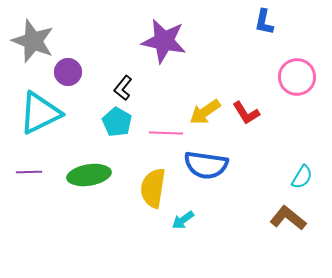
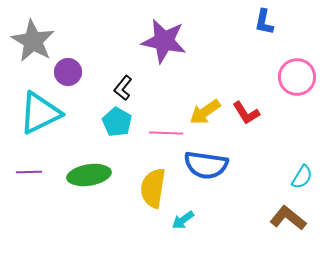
gray star: rotated 9 degrees clockwise
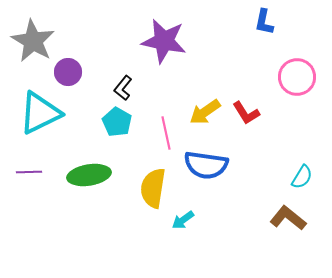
pink line: rotated 76 degrees clockwise
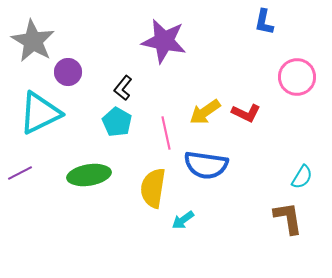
red L-shape: rotated 32 degrees counterclockwise
purple line: moved 9 px left, 1 px down; rotated 25 degrees counterclockwise
brown L-shape: rotated 42 degrees clockwise
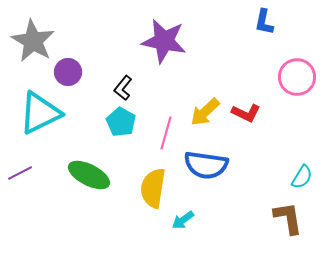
yellow arrow: rotated 8 degrees counterclockwise
cyan pentagon: moved 4 px right
pink line: rotated 28 degrees clockwise
green ellipse: rotated 36 degrees clockwise
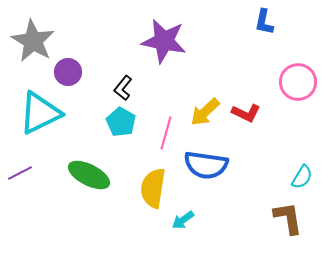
pink circle: moved 1 px right, 5 px down
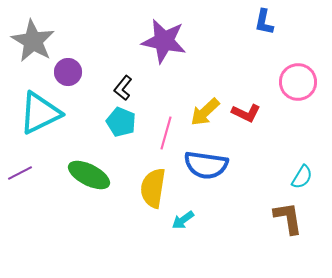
cyan pentagon: rotated 8 degrees counterclockwise
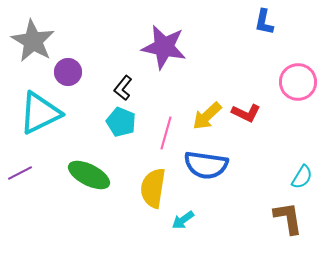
purple star: moved 6 px down
yellow arrow: moved 2 px right, 4 px down
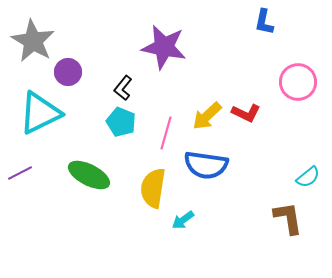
cyan semicircle: moved 6 px right; rotated 20 degrees clockwise
